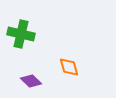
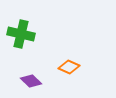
orange diamond: rotated 50 degrees counterclockwise
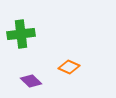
green cross: rotated 20 degrees counterclockwise
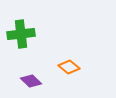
orange diamond: rotated 15 degrees clockwise
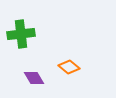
purple diamond: moved 3 px right, 3 px up; rotated 15 degrees clockwise
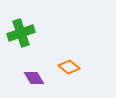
green cross: moved 1 px up; rotated 12 degrees counterclockwise
